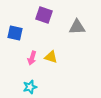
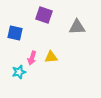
yellow triangle: rotated 24 degrees counterclockwise
cyan star: moved 11 px left, 15 px up
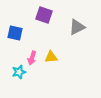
gray triangle: rotated 24 degrees counterclockwise
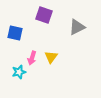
yellow triangle: rotated 48 degrees counterclockwise
